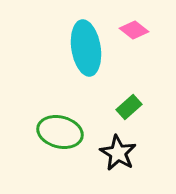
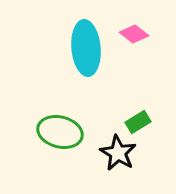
pink diamond: moved 4 px down
cyan ellipse: rotated 4 degrees clockwise
green rectangle: moved 9 px right, 15 px down; rotated 10 degrees clockwise
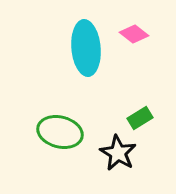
green rectangle: moved 2 px right, 4 px up
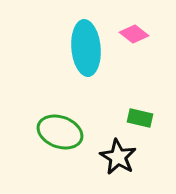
green rectangle: rotated 45 degrees clockwise
green ellipse: rotated 6 degrees clockwise
black star: moved 4 px down
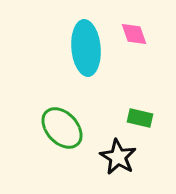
pink diamond: rotated 32 degrees clockwise
green ellipse: moved 2 px right, 4 px up; rotated 27 degrees clockwise
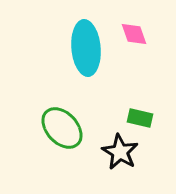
black star: moved 2 px right, 5 px up
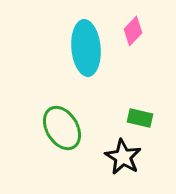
pink diamond: moved 1 px left, 3 px up; rotated 64 degrees clockwise
green ellipse: rotated 12 degrees clockwise
black star: moved 3 px right, 5 px down
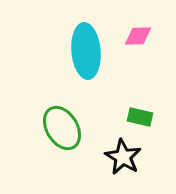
pink diamond: moved 5 px right, 5 px down; rotated 44 degrees clockwise
cyan ellipse: moved 3 px down
green rectangle: moved 1 px up
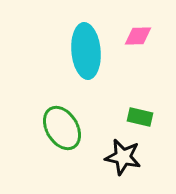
black star: rotated 18 degrees counterclockwise
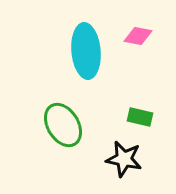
pink diamond: rotated 12 degrees clockwise
green ellipse: moved 1 px right, 3 px up
black star: moved 1 px right, 2 px down
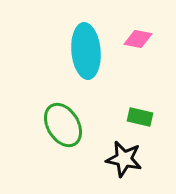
pink diamond: moved 3 px down
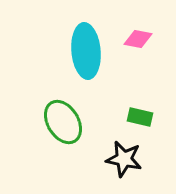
green ellipse: moved 3 px up
